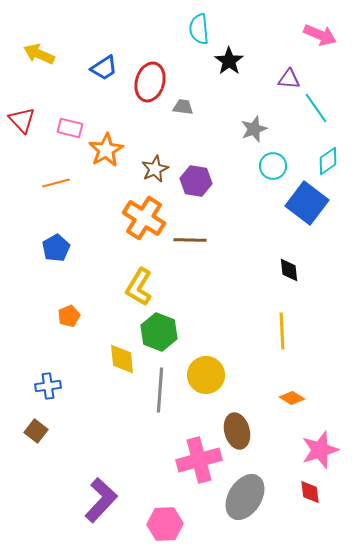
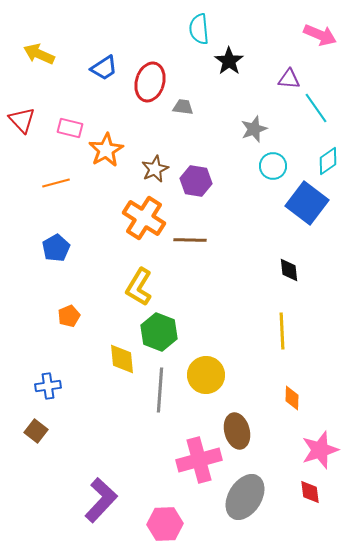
orange diamond: rotated 60 degrees clockwise
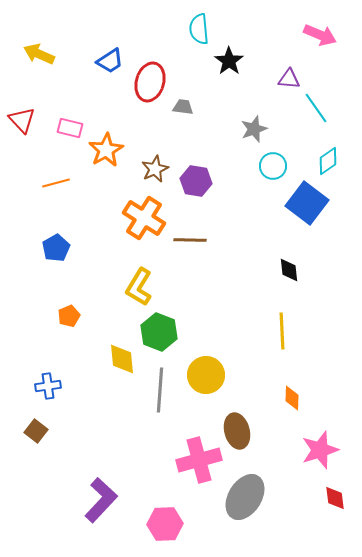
blue trapezoid: moved 6 px right, 7 px up
red diamond: moved 25 px right, 6 px down
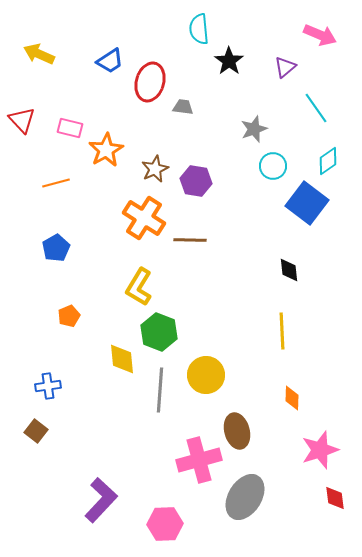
purple triangle: moved 4 px left, 12 px up; rotated 45 degrees counterclockwise
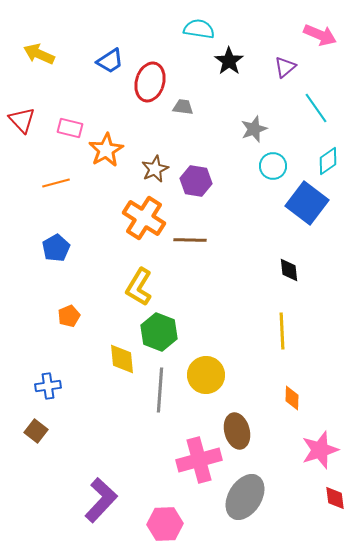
cyan semicircle: rotated 104 degrees clockwise
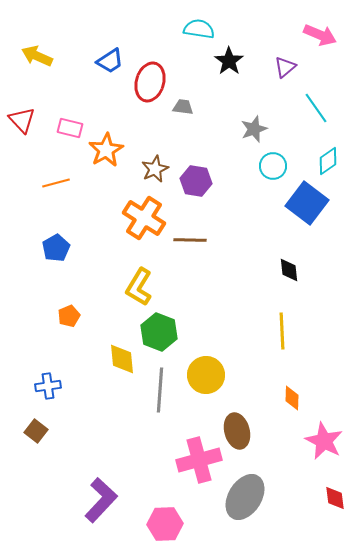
yellow arrow: moved 2 px left, 2 px down
pink star: moved 4 px right, 9 px up; rotated 27 degrees counterclockwise
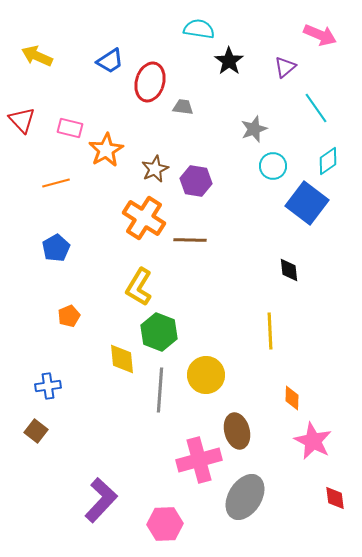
yellow line: moved 12 px left
pink star: moved 11 px left
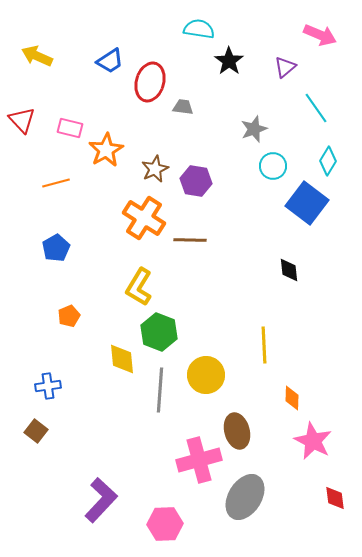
cyan diamond: rotated 24 degrees counterclockwise
yellow line: moved 6 px left, 14 px down
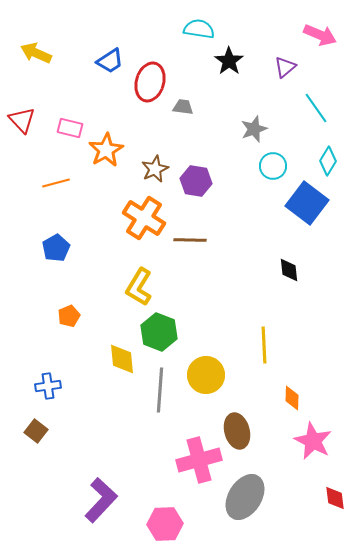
yellow arrow: moved 1 px left, 3 px up
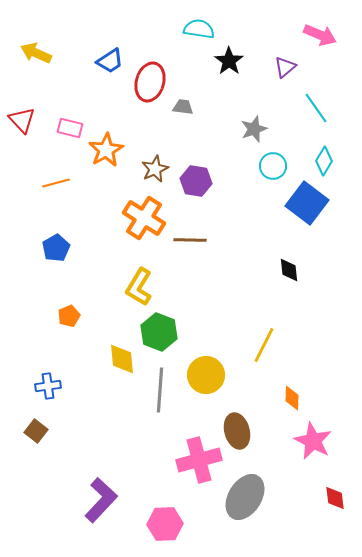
cyan diamond: moved 4 px left
yellow line: rotated 30 degrees clockwise
